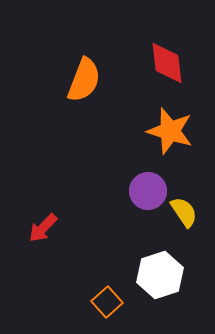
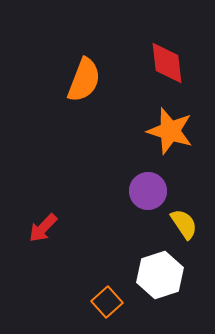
yellow semicircle: moved 12 px down
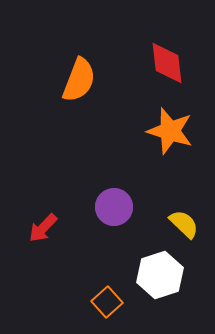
orange semicircle: moved 5 px left
purple circle: moved 34 px left, 16 px down
yellow semicircle: rotated 12 degrees counterclockwise
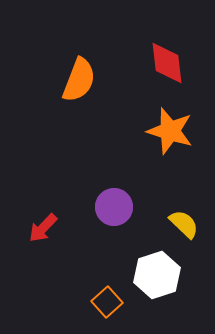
white hexagon: moved 3 px left
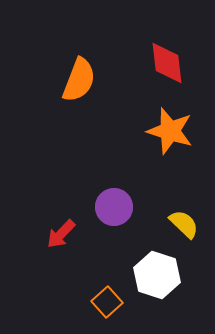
red arrow: moved 18 px right, 6 px down
white hexagon: rotated 24 degrees counterclockwise
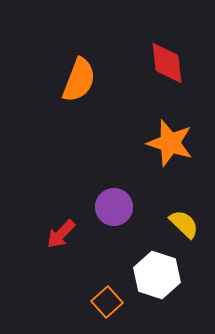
orange star: moved 12 px down
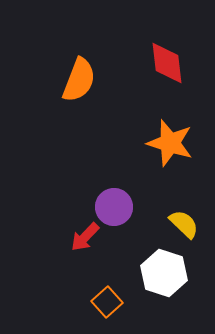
red arrow: moved 24 px right, 3 px down
white hexagon: moved 7 px right, 2 px up
